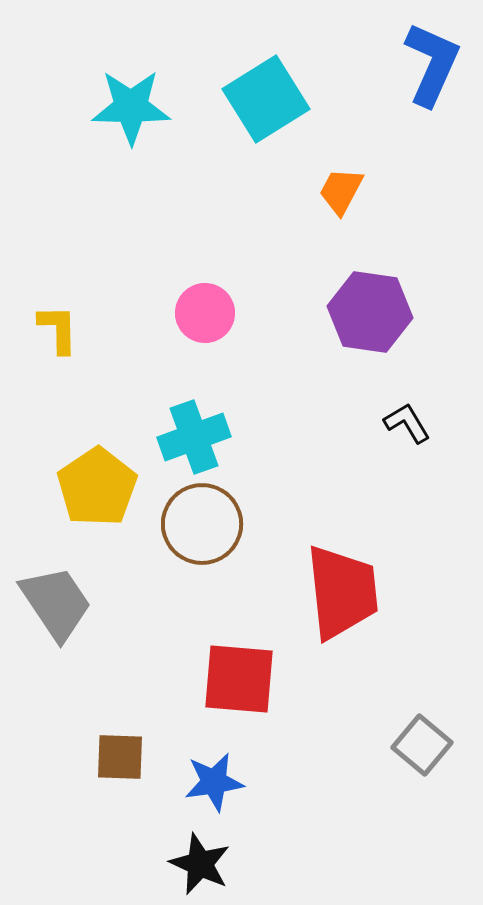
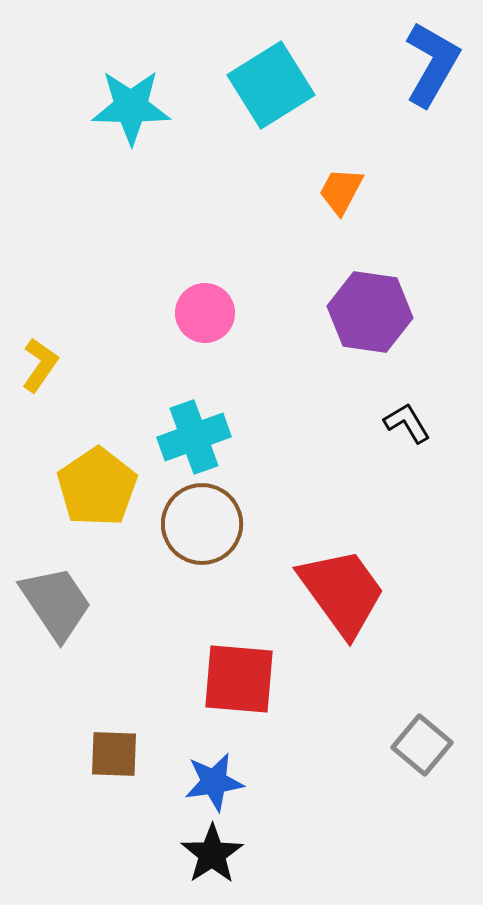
blue L-shape: rotated 6 degrees clockwise
cyan square: moved 5 px right, 14 px up
yellow L-shape: moved 18 px left, 36 px down; rotated 36 degrees clockwise
red trapezoid: rotated 30 degrees counterclockwise
brown square: moved 6 px left, 3 px up
black star: moved 12 px right, 10 px up; rotated 14 degrees clockwise
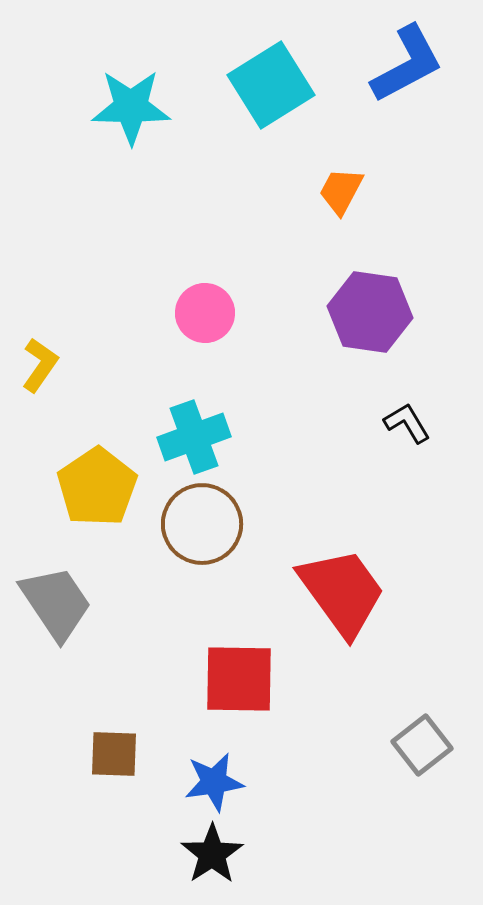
blue L-shape: moved 25 px left; rotated 32 degrees clockwise
red square: rotated 4 degrees counterclockwise
gray square: rotated 12 degrees clockwise
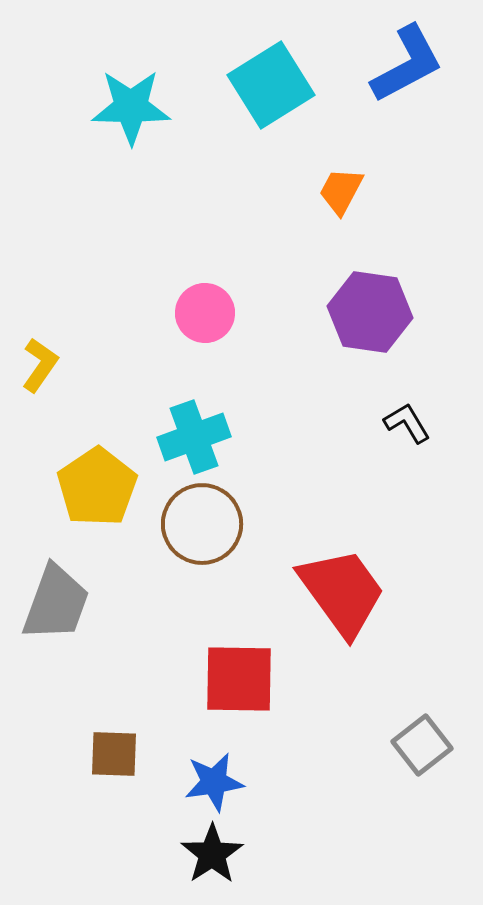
gray trapezoid: rotated 54 degrees clockwise
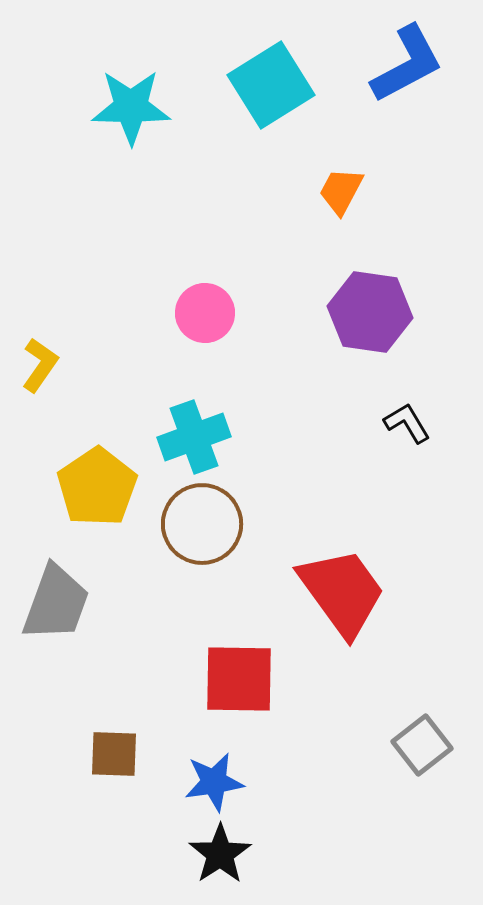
black star: moved 8 px right
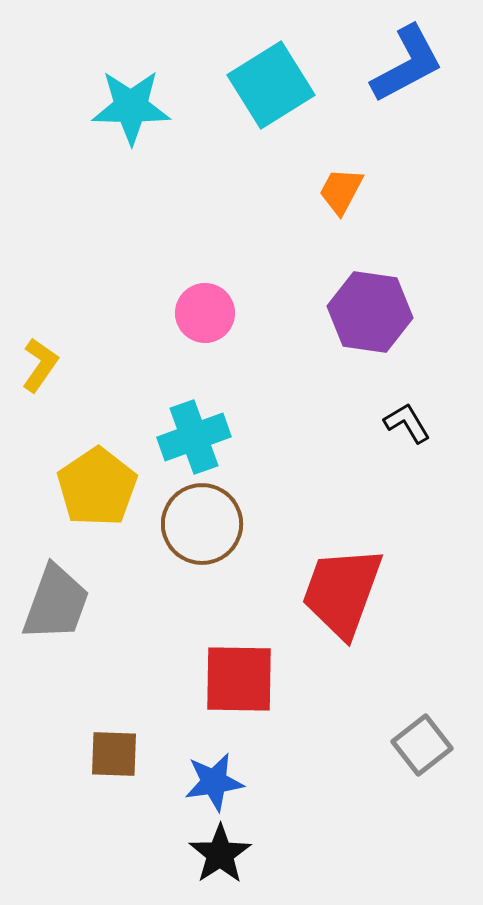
red trapezoid: rotated 124 degrees counterclockwise
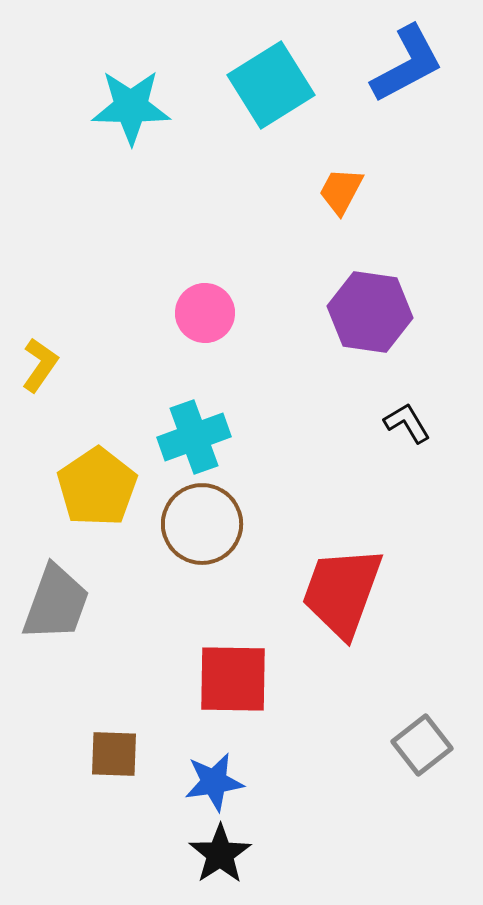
red square: moved 6 px left
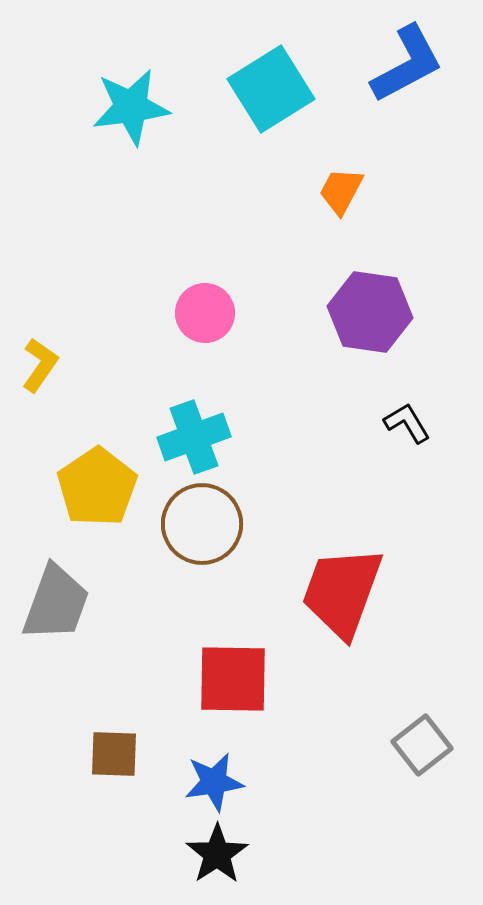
cyan square: moved 4 px down
cyan star: rotated 8 degrees counterclockwise
black star: moved 3 px left
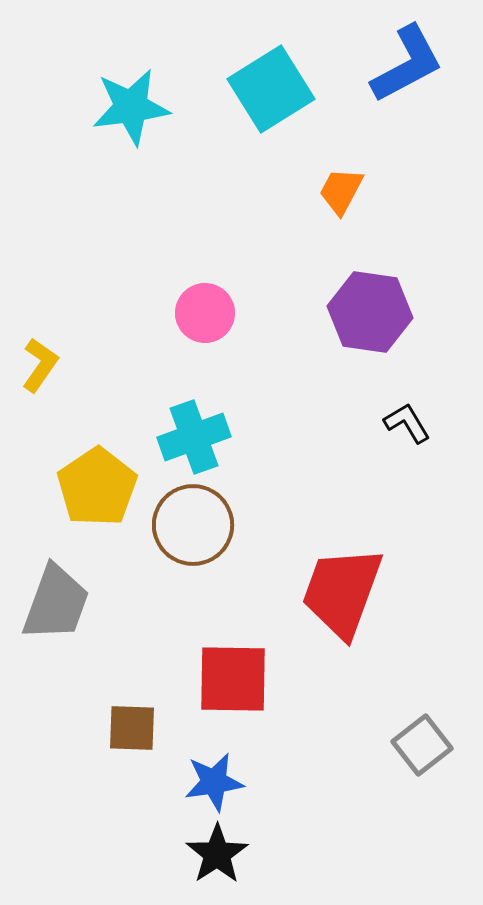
brown circle: moved 9 px left, 1 px down
brown square: moved 18 px right, 26 px up
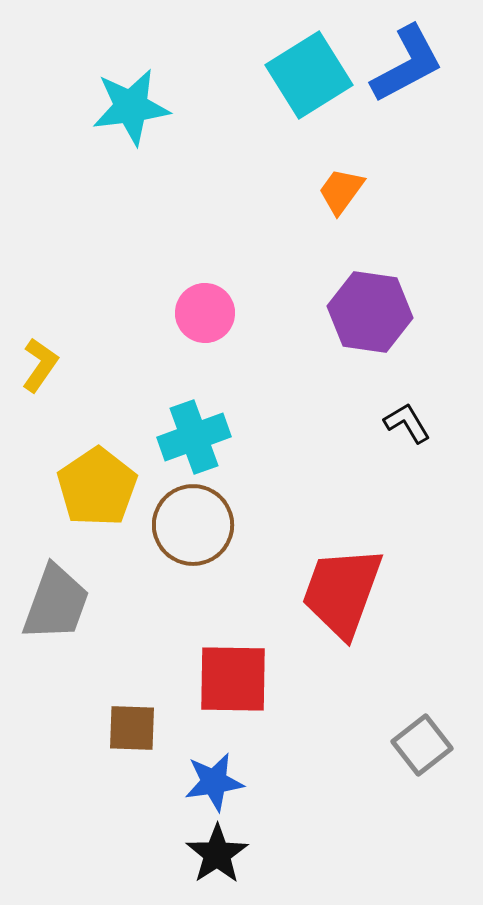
cyan square: moved 38 px right, 14 px up
orange trapezoid: rotated 8 degrees clockwise
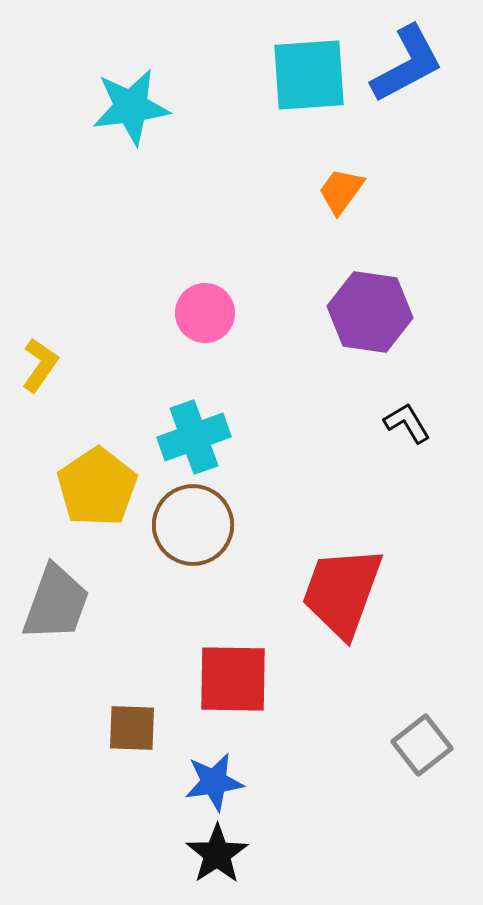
cyan square: rotated 28 degrees clockwise
